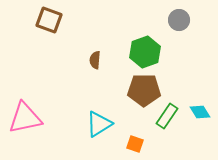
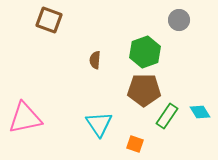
cyan triangle: rotated 32 degrees counterclockwise
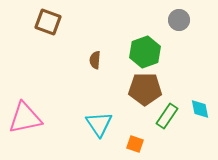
brown square: moved 1 px left, 2 px down
brown pentagon: moved 1 px right, 1 px up
cyan diamond: moved 3 px up; rotated 20 degrees clockwise
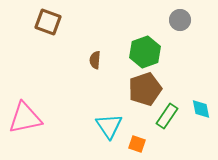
gray circle: moved 1 px right
brown pentagon: rotated 20 degrees counterclockwise
cyan diamond: moved 1 px right
cyan triangle: moved 10 px right, 2 px down
orange square: moved 2 px right
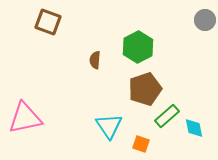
gray circle: moved 25 px right
green hexagon: moved 7 px left, 5 px up; rotated 8 degrees counterclockwise
cyan diamond: moved 7 px left, 19 px down
green rectangle: rotated 15 degrees clockwise
orange square: moved 4 px right
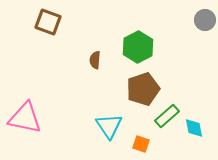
brown pentagon: moved 2 px left
pink triangle: rotated 24 degrees clockwise
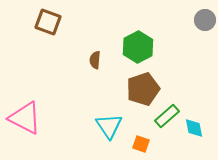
pink triangle: rotated 15 degrees clockwise
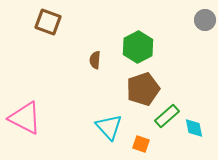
cyan triangle: moved 1 px down; rotated 8 degrees counterclockwise
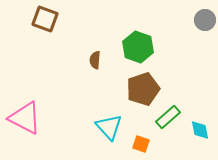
brown square: moved 3 px left, 3 px up
green hexagon: rotated 12 degrees counterclockwise
green rectangle: moved 1 px right, 1 px down
cyan diamond: moved 6 px right, 2 px down
